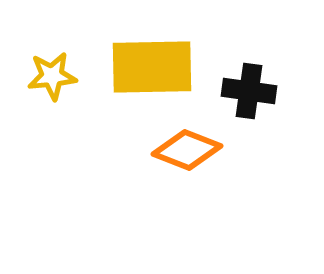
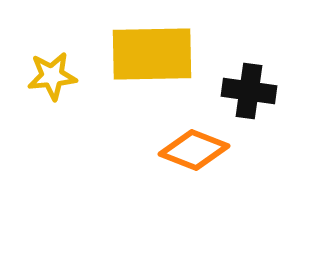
yellow rectangle: moved 13 px up
orange diamond: moved 7 px right
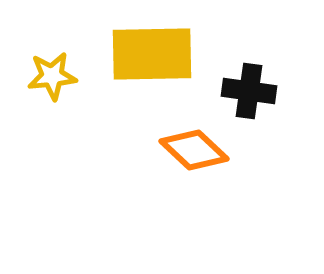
orange diamond: rotated 22 degrees clockwise
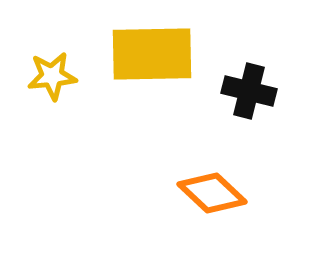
black cross: rotated 6 degrees clockwise
orange diamond: moved 18 px right, 43 px down
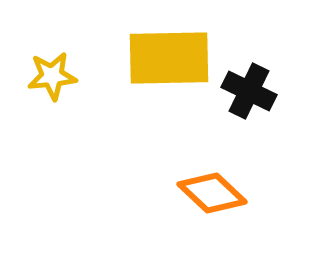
yellow rectangle: moved 17 px right, 4 px down
black cross: rotated 12 degrees clockwise
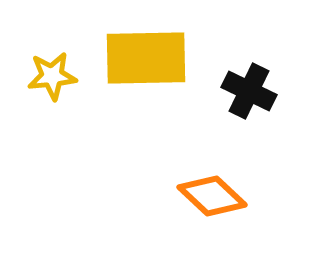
yellow rectangle: moved 23 px left
orange diamond: moved 3 px down
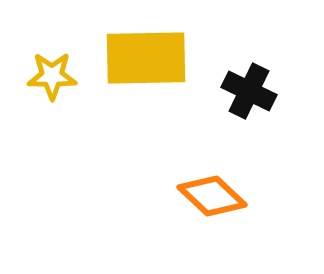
yellow star: rotated 6 degrees clockwise
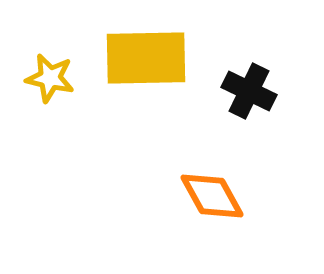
yellow star: moved 2 px left, 2 px down; rotated 12 degrees clockwise
orange diamond: rotated 18 degrees clockwise
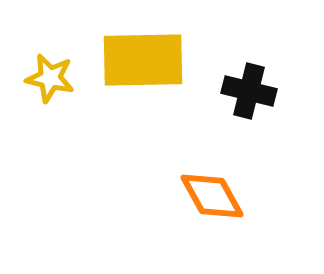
yellow rectangle: moved 3 px left, 2 px down
black cross: rotated 12 degrees counterclockwise
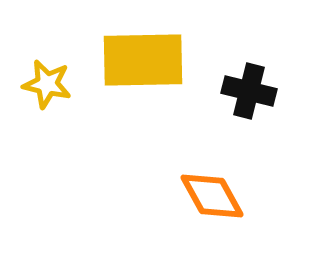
yellow star: moved 3 px left, 6 px down
